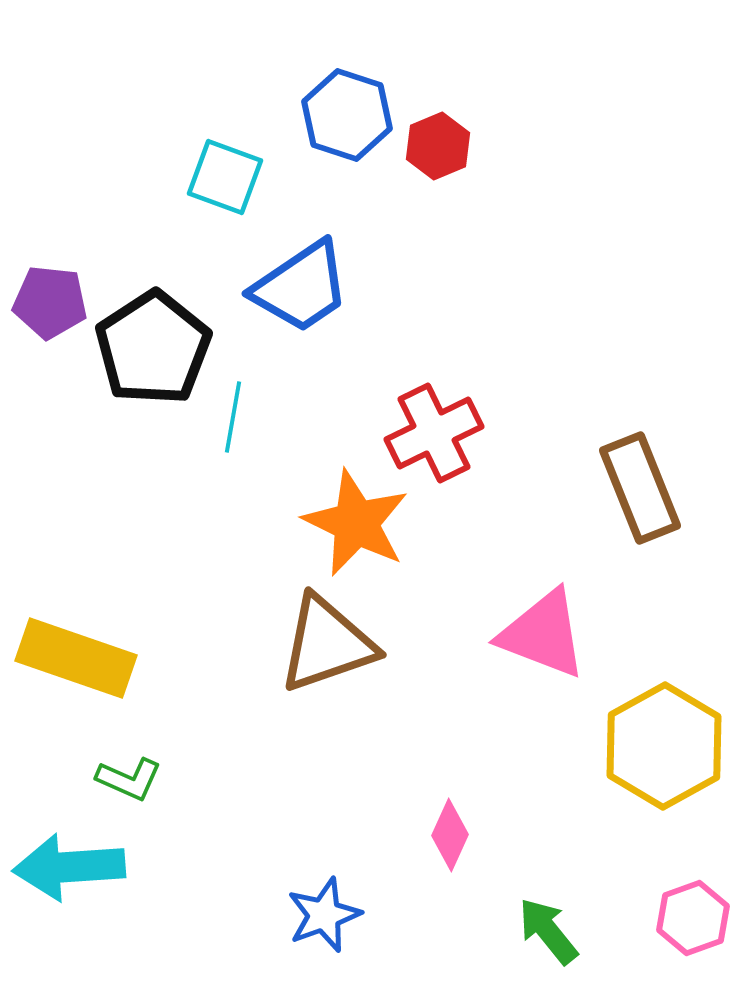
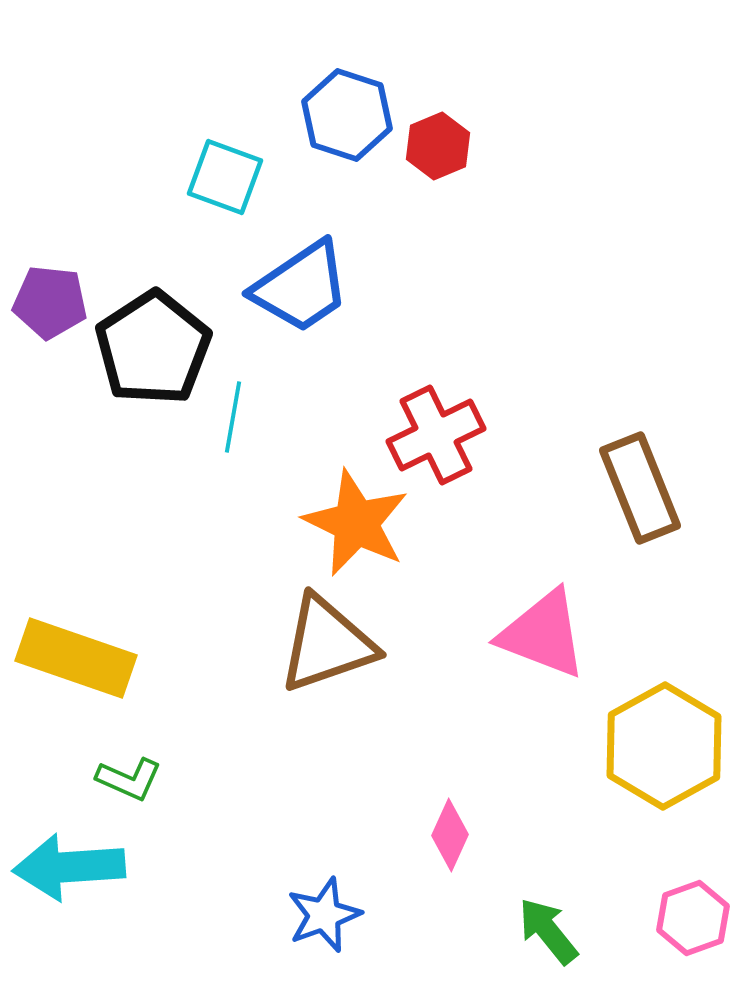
red cross: moved 2 px right, 2 px down
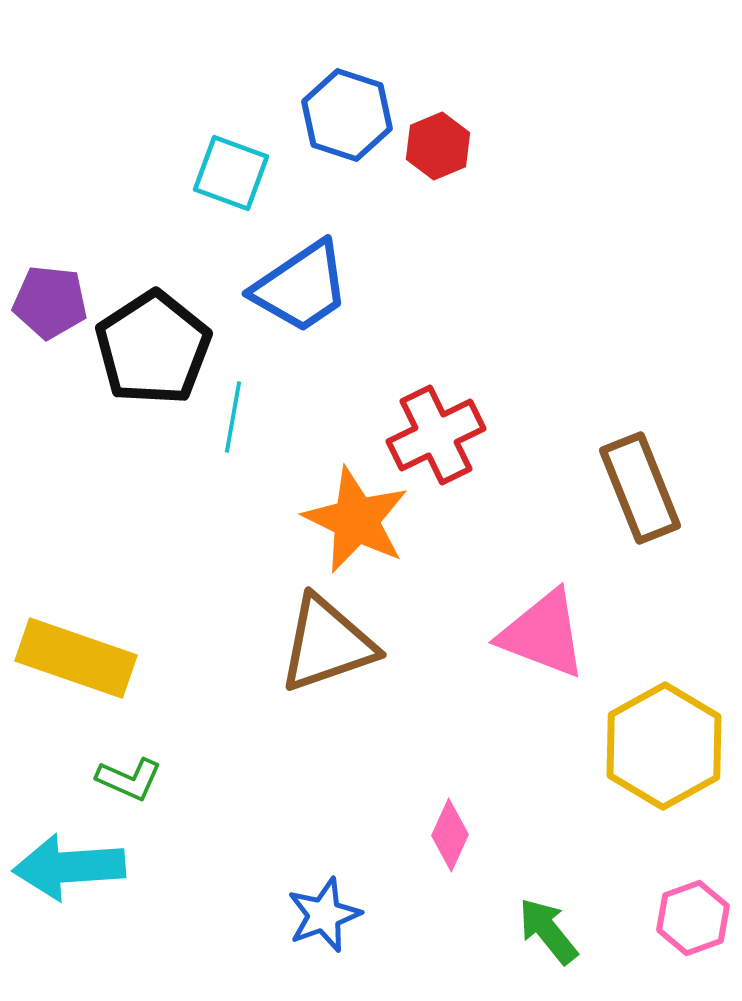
cyan square: moved 6 px right, 4 px up
orange star: moved 3 px up
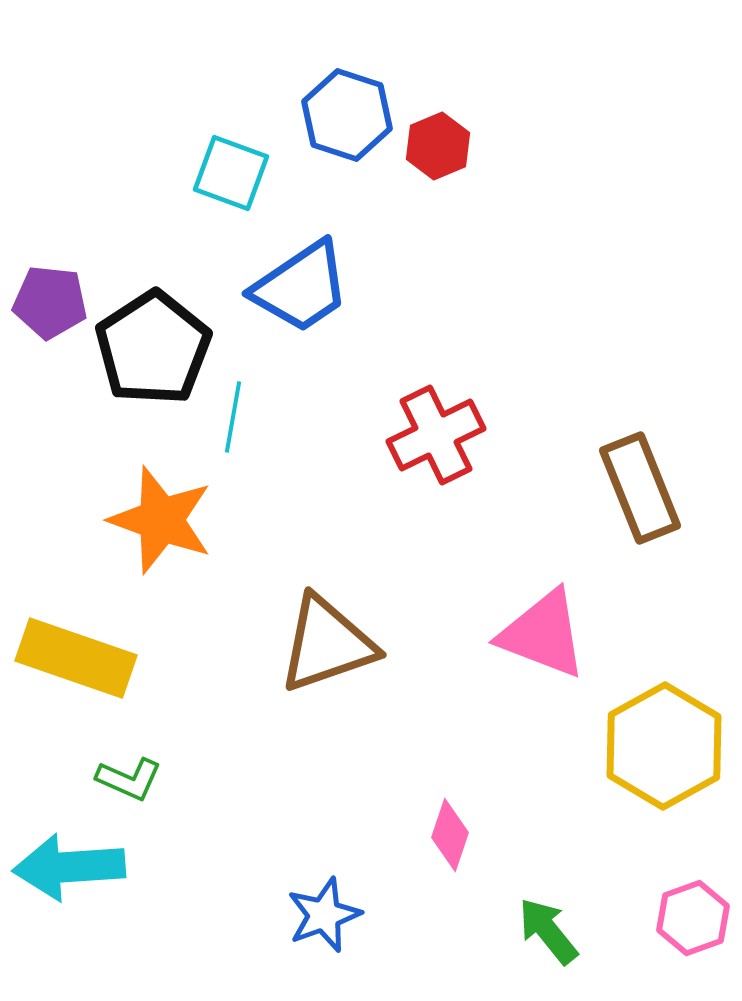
orange star: moved 195 px left; rotated 6 degrees counterclockwise
pink diamond: rotated 6 degrees counterclockwise
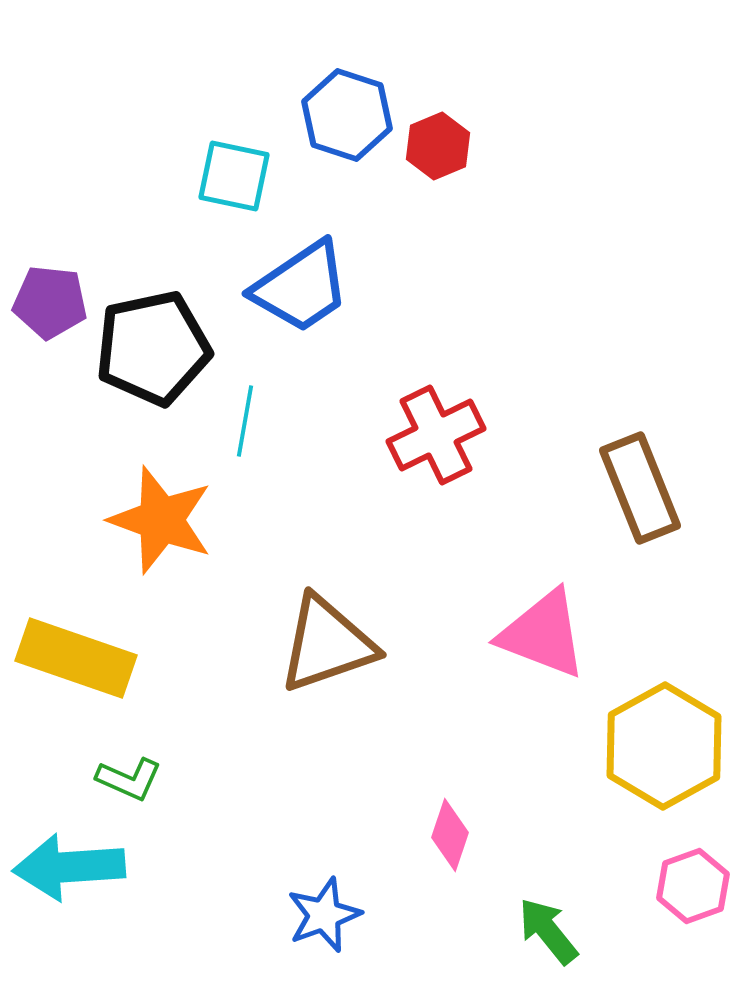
cyan square: moved 3 px right, 3 px down; rotated 8 degrees counterclockwise
black pentagon: rotated 21 degrees clockwise
cyan line: moved 12 px right, 4 px down
pink hexagon: moved 32 px up
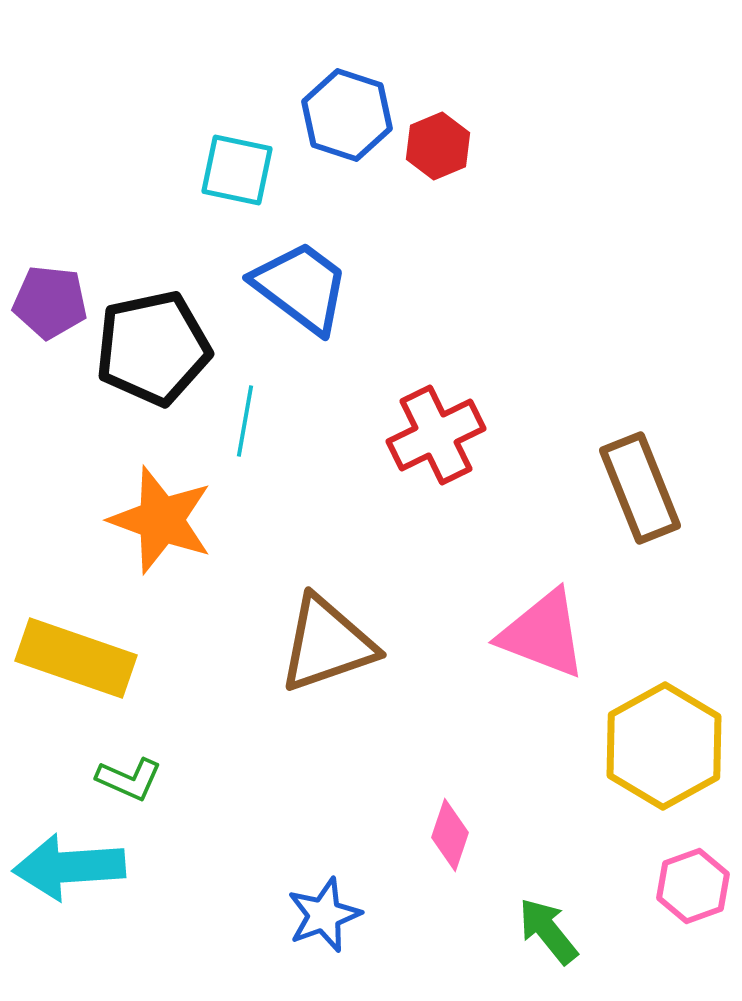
cyan square: moved 3 px right, 6 px up
blue trapezoid: rotated 109 degrees counterclockwise
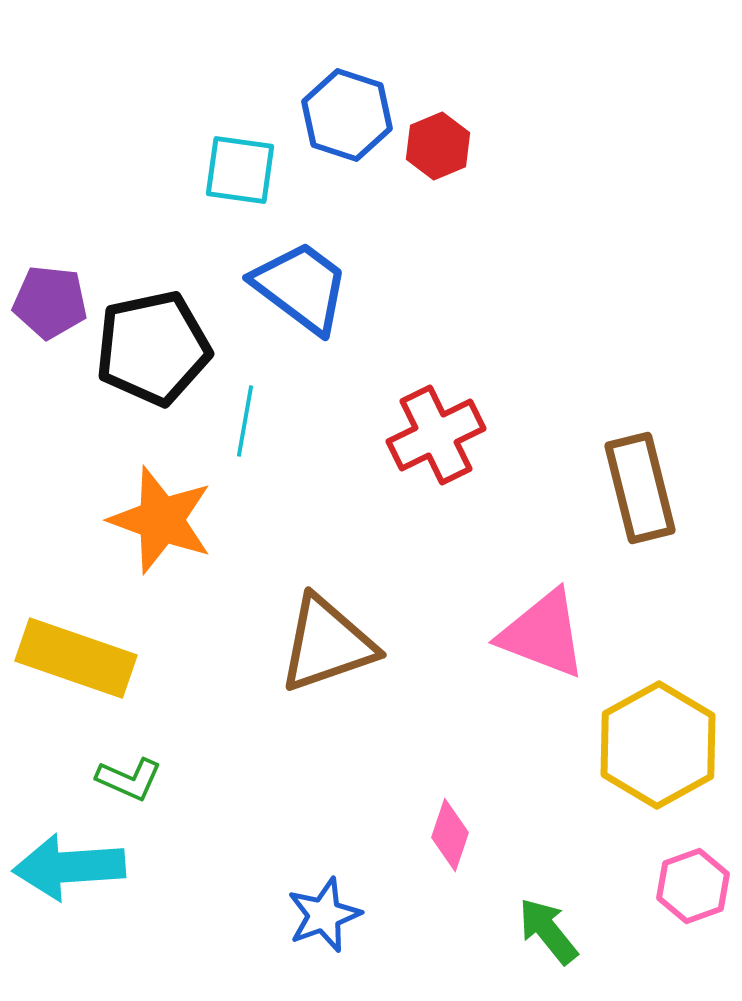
cyan square: moved 3 px right; rotated 4 degrees counterclockwise
brown rectangle: rotated 8 degrees clockwise
yellow hexagon: moved 6 px left, 1 px up
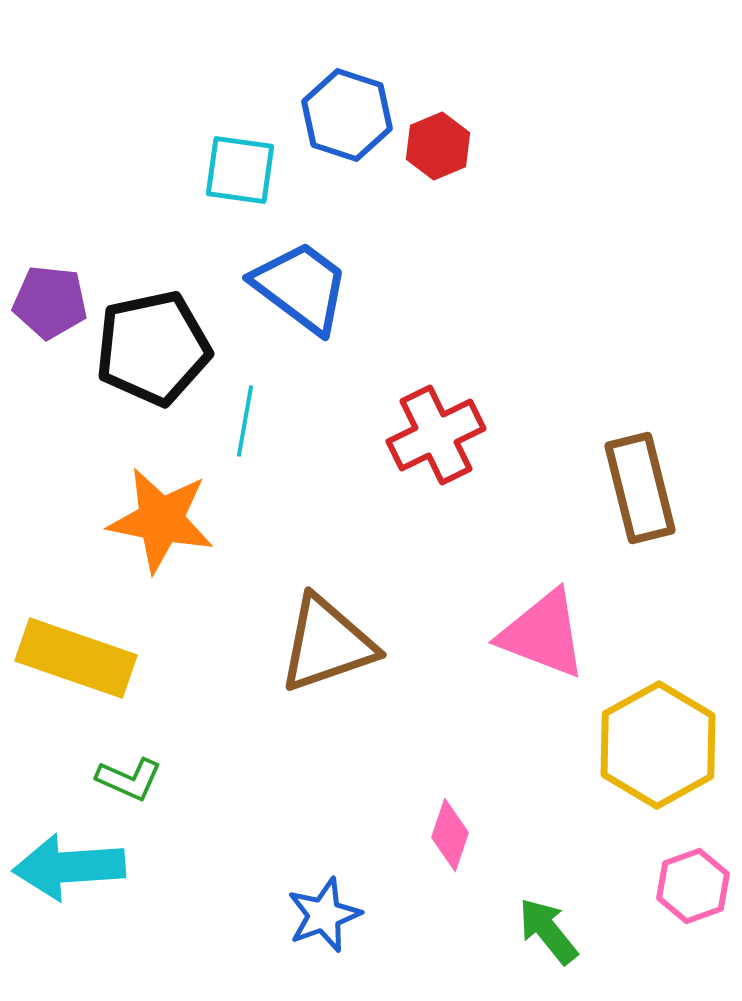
orange star: rotated 9 degrees counterclockwise
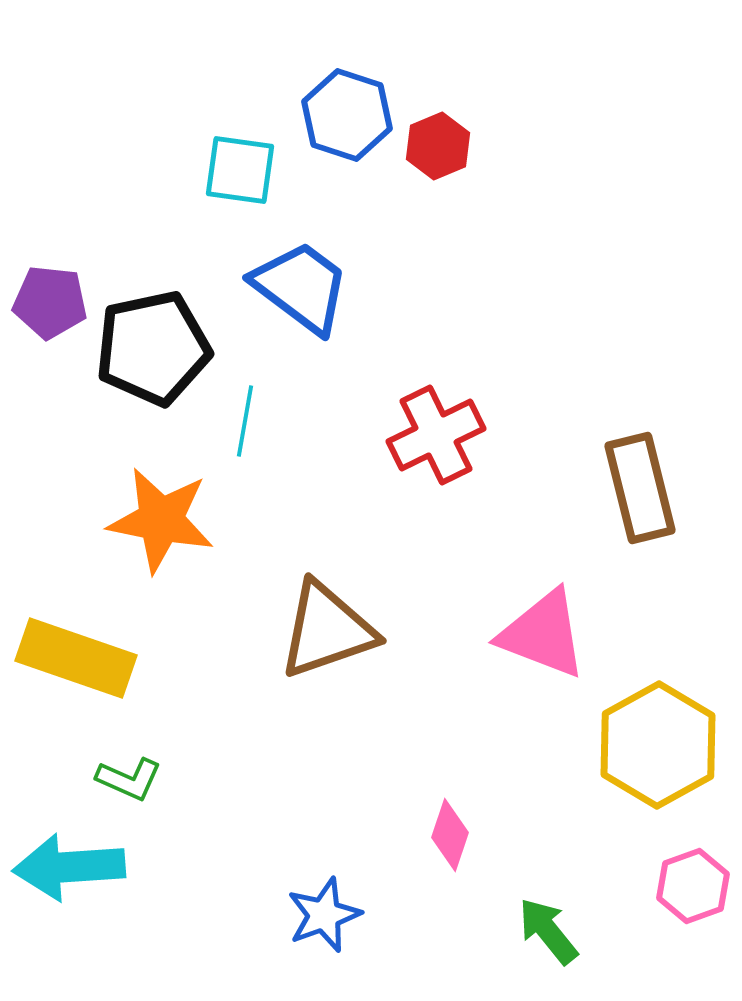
brown triangle: moved 14 px up
